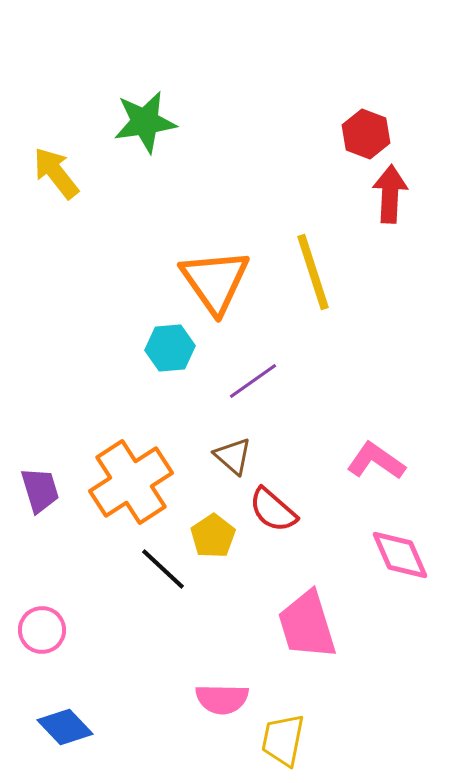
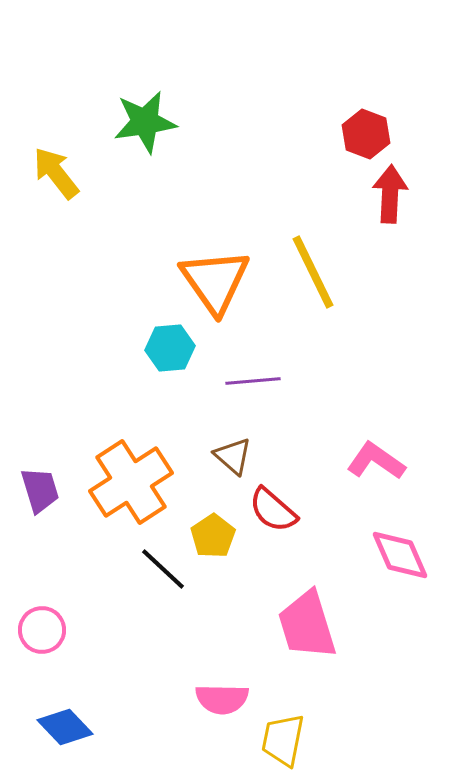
yellow line: rotated 8 degrees counterclockwise
purple line: rotated 30 degrees clockwise
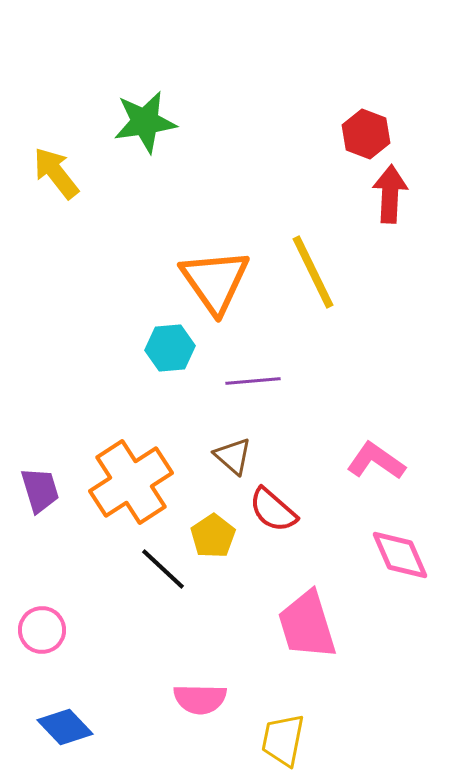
pink semicircle: moved 22 px left
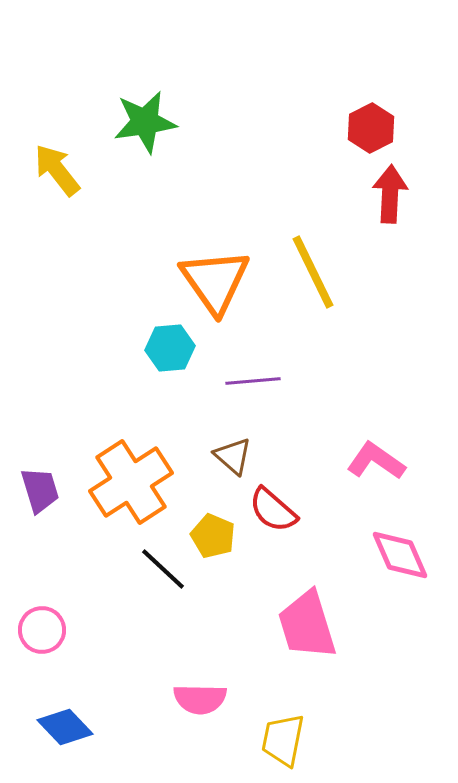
red hexagon: moved 5 px right, 6 px up; rotated 12 degrees clockwise
yellow arrow: moved 1 px right, 3 px up
yellow pentagon: rotated 15 degrees counterclockwise
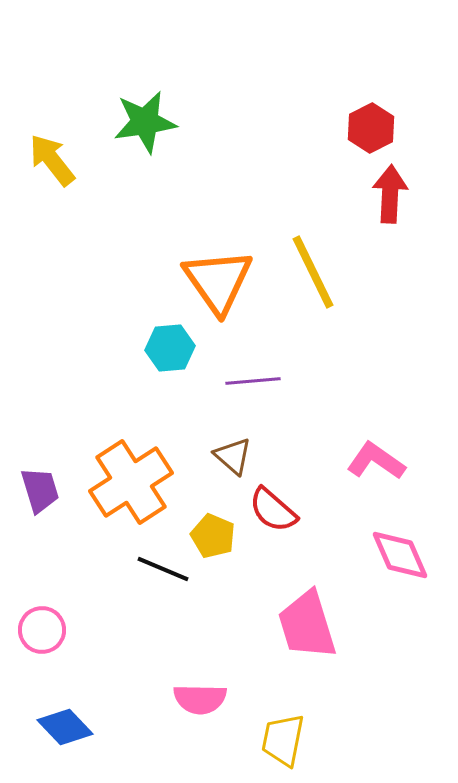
yellow arrow: moved 5 px left, 10 px up
orange triangle: moved 3 px right
black line: rotated 20 degrees counterclockwise
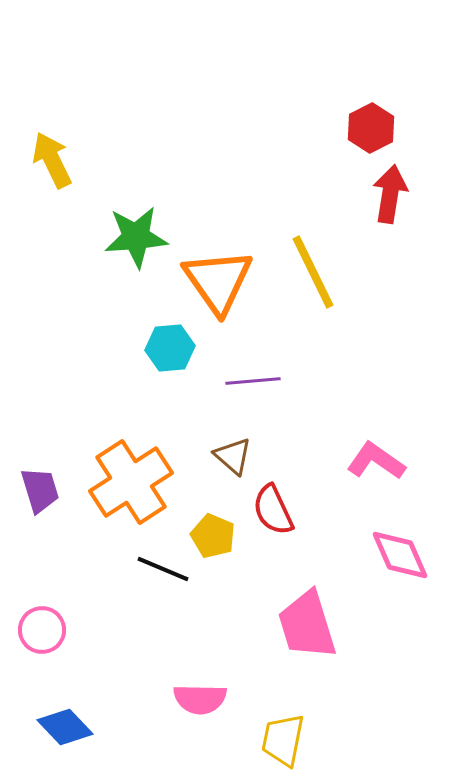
green star: moved 9 px left, 115 px down; rotated 4 degrees clockwise
yellow arrow: rotated 12 degrees clockwise
red arrow: rotated 6 degrees clockwise
red semicircle: rotated 24 degrees clockwise
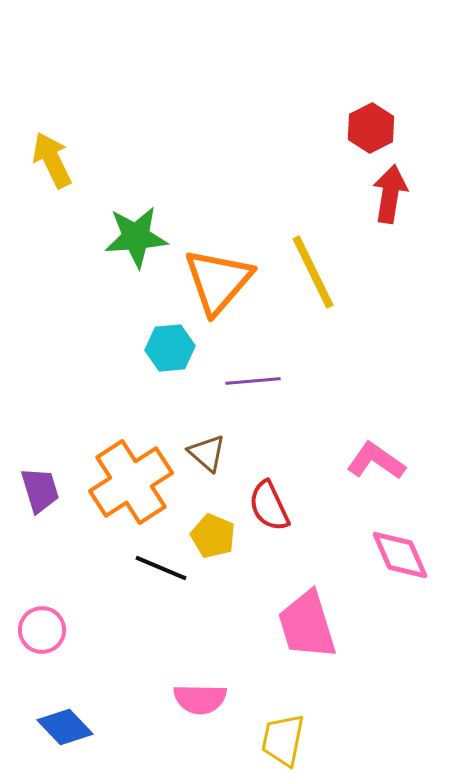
orange triangle: rotated 16 degrees clockwise
brown triangle: moved 26 px left, 3 px up
red semicircle: moved 4 px left, 4 px up
black line: moved 2 px left, 1 px up
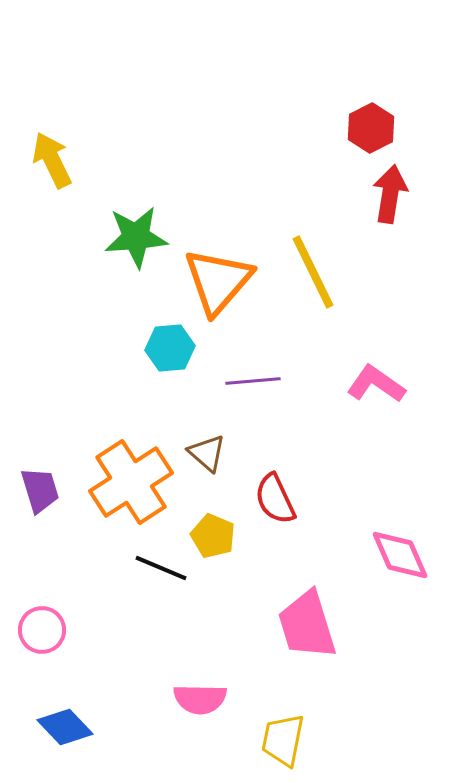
pink L-shape: moved 77 px up
red semicircle: moved 6 px right, 7 px up
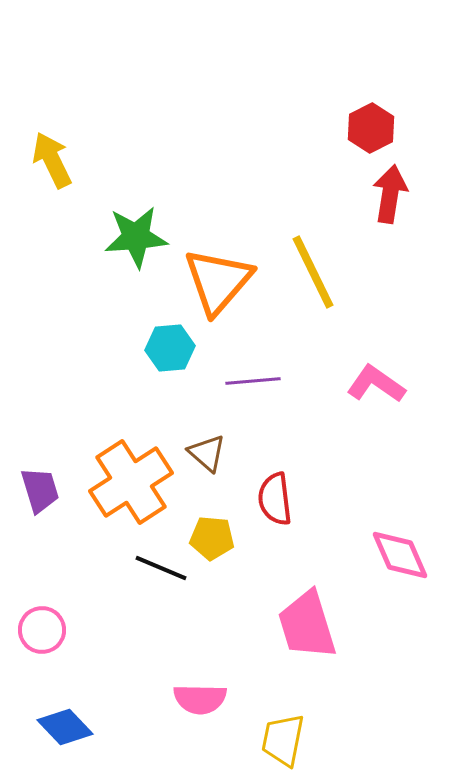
red semicircle: rotated 18 degrees clockwise
yellow pentagon: moved 1 px left, 2 px down; rotated 18 degrees counterclockwise
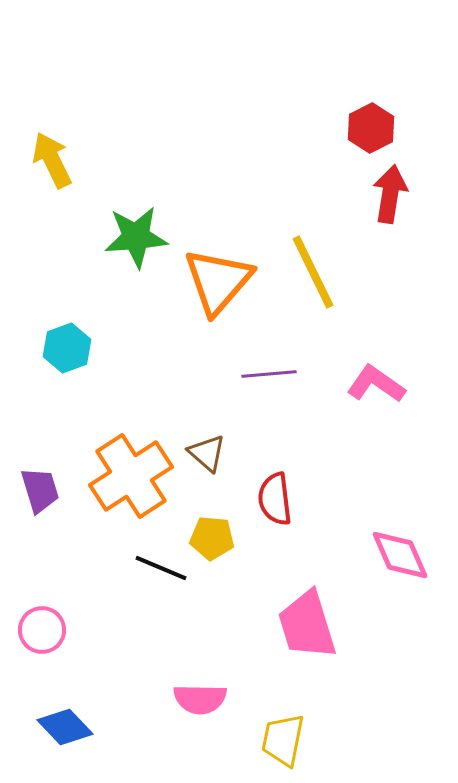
cyan hexagon: moved 103 px left; rotated 15 degrees counterclockwise
purple line: moved 16 px right, 7 px up
orange cross: moved 6 px up
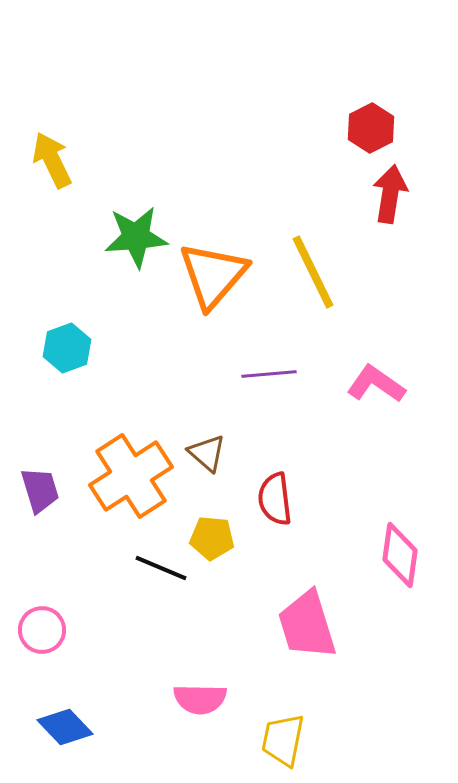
orange triangle: moved 5 px left, 6 px up
pink diamond: rotated 32 degrees clockwise
